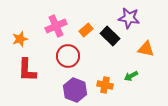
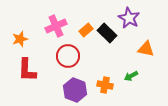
purple star: rotated 20 degrees clockwise
black rectangle: moved 3 px left, 3 px up
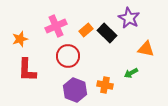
green arrow: moved 3 px up
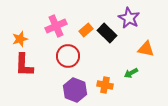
red L-shape: moved 3 px left, 5 px up
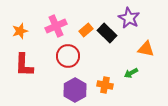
orange star: moved 8 px up
purple hexagon: rotated 10 degrees clockwise
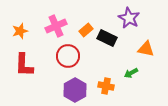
black rectangle: moved 5 px down; rotated 18 degrees counterclockwise
orange cross: moved 1 px right, 1 px down
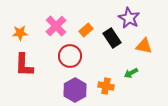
pink cross: rotated 20 degrees counterclockwise
orange star: moved 2 px down; rotated 14 degrees clockwise
black rectangle: moved 5 px right; rotated 30 degrees clockwise
orange triangle: moved 2 px left, 3 px up
red circle: moved 2 px right
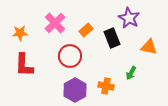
pink cross: moved 1 px left, 3 px up
black rectangle: rotated 12 degrees clockwise
orange triangle: moved 5 px right, 1 px down
green arrow: rotated 32 degrees counterclockwise
